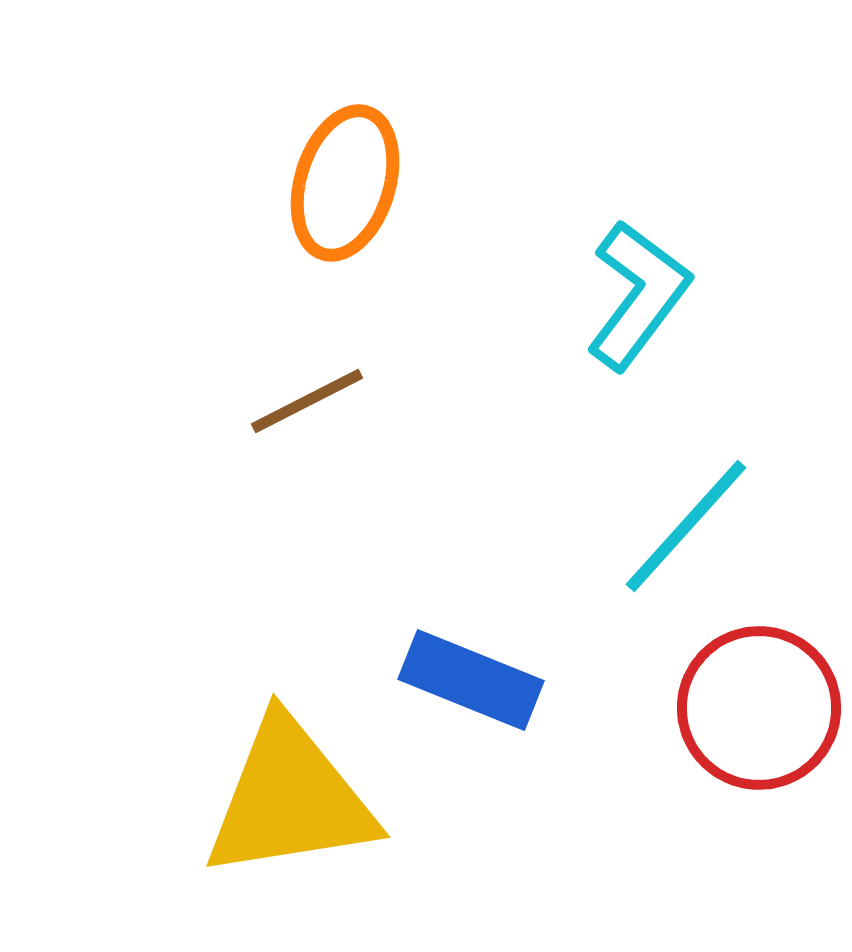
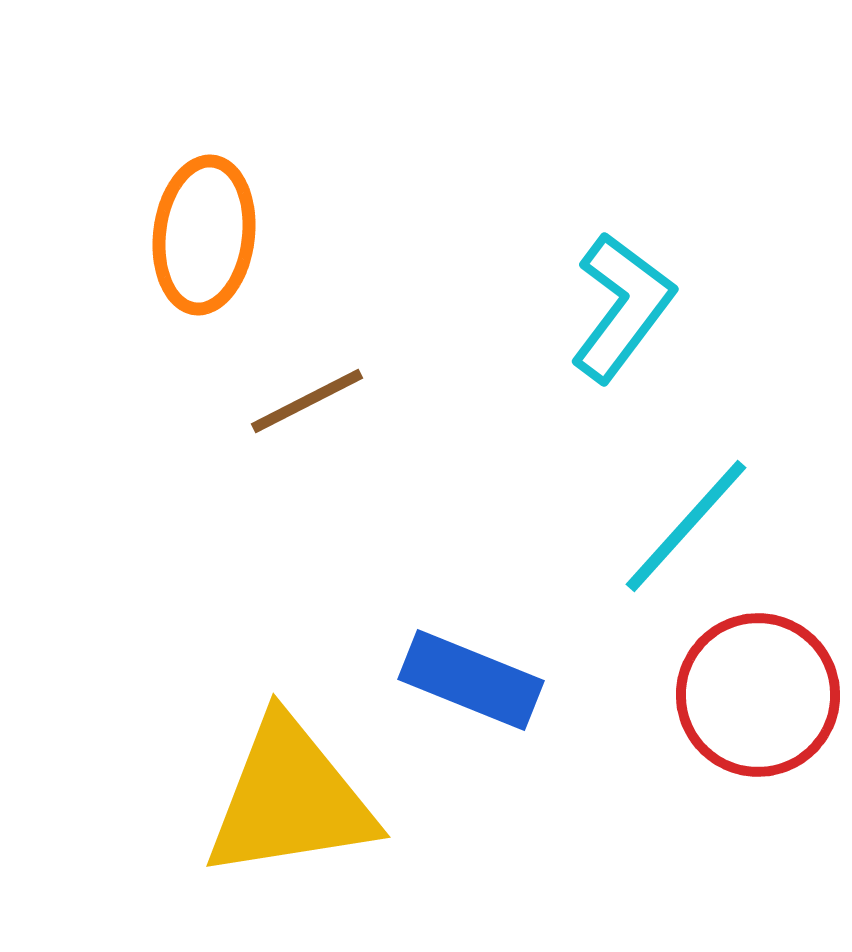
orange ellipse: moved 141 px left, 52 px down; rotated 10 degrees counterclockwise
cyan L-shape: moved 16 px left, 12 px down
red circle: moved 1 px left, 13 px up
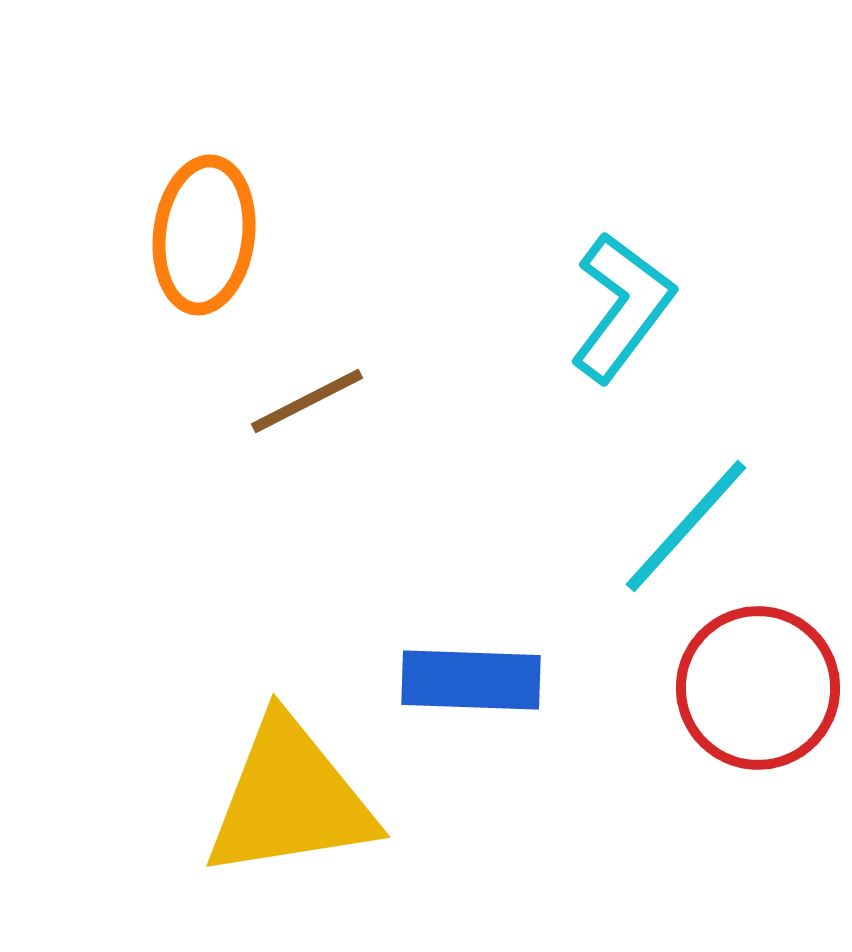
blue rectangle: rotated 20 degrees counterclockwise
red circle: moved 7 px up
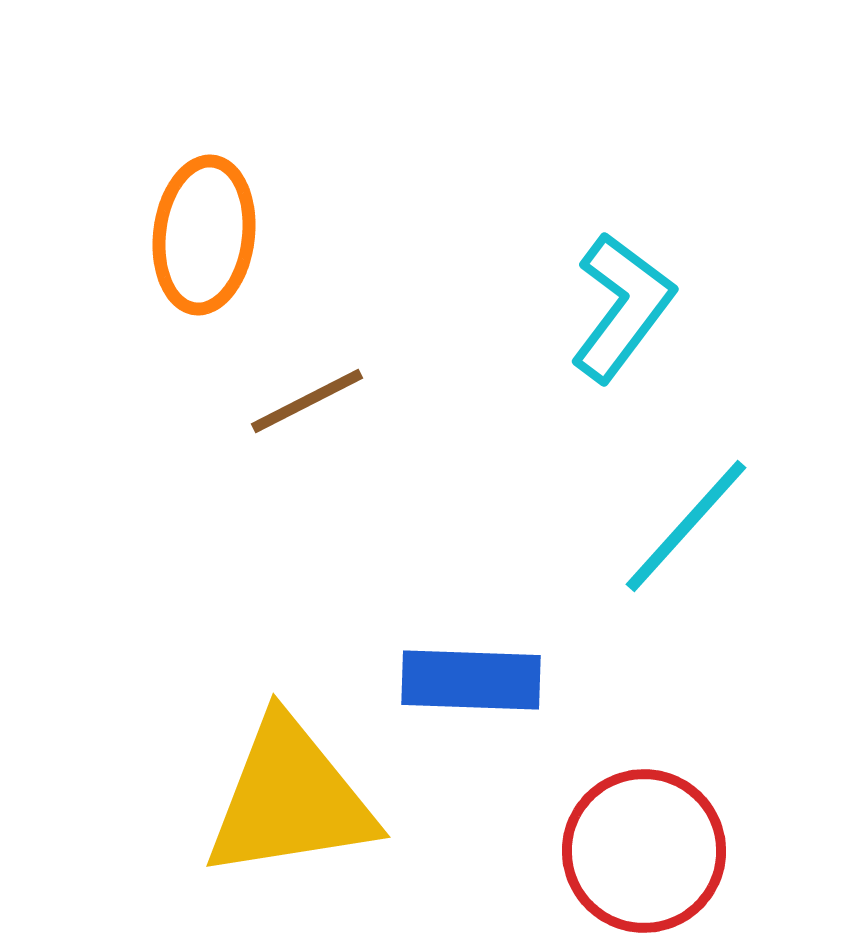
red circle: moved 114 px left, 163 px down
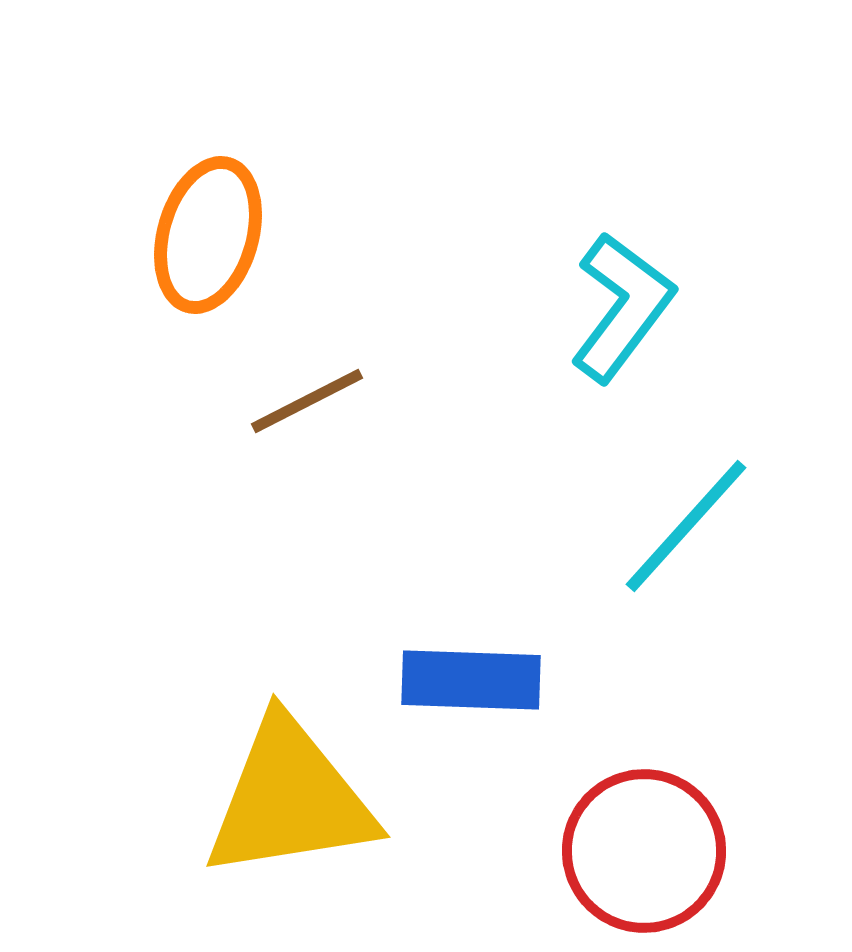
orange ellipse: moved 4 px right; rotated 9 degrees clockwise
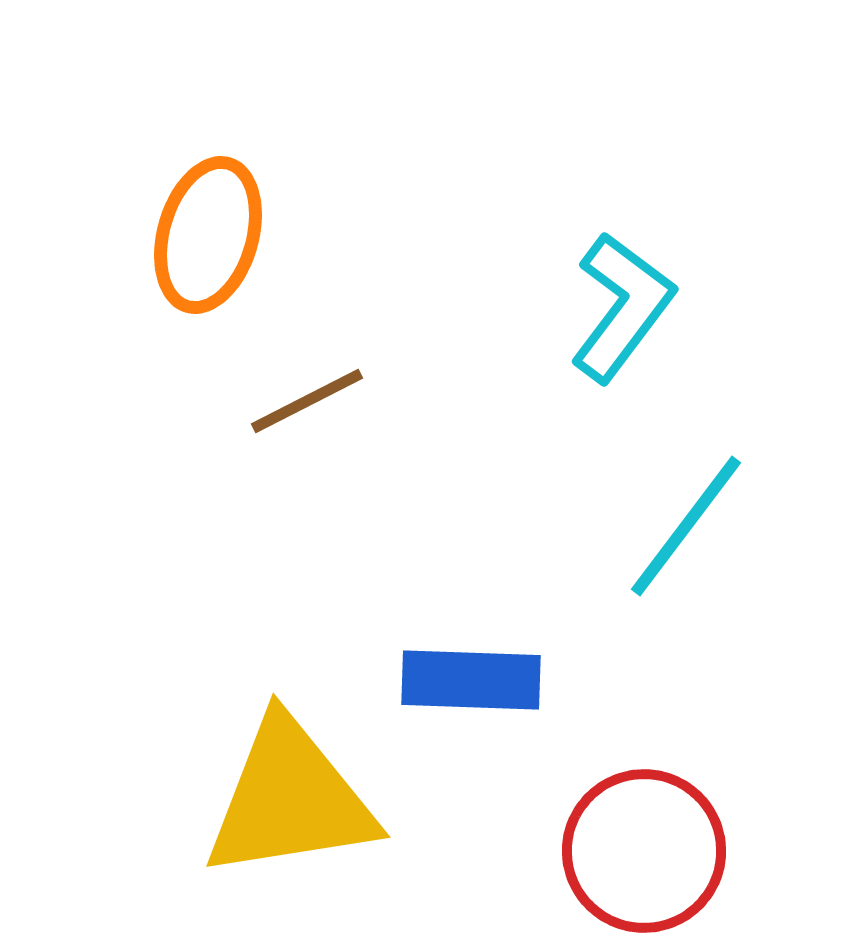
cyan line: rotated 5 degrees counterclockwise
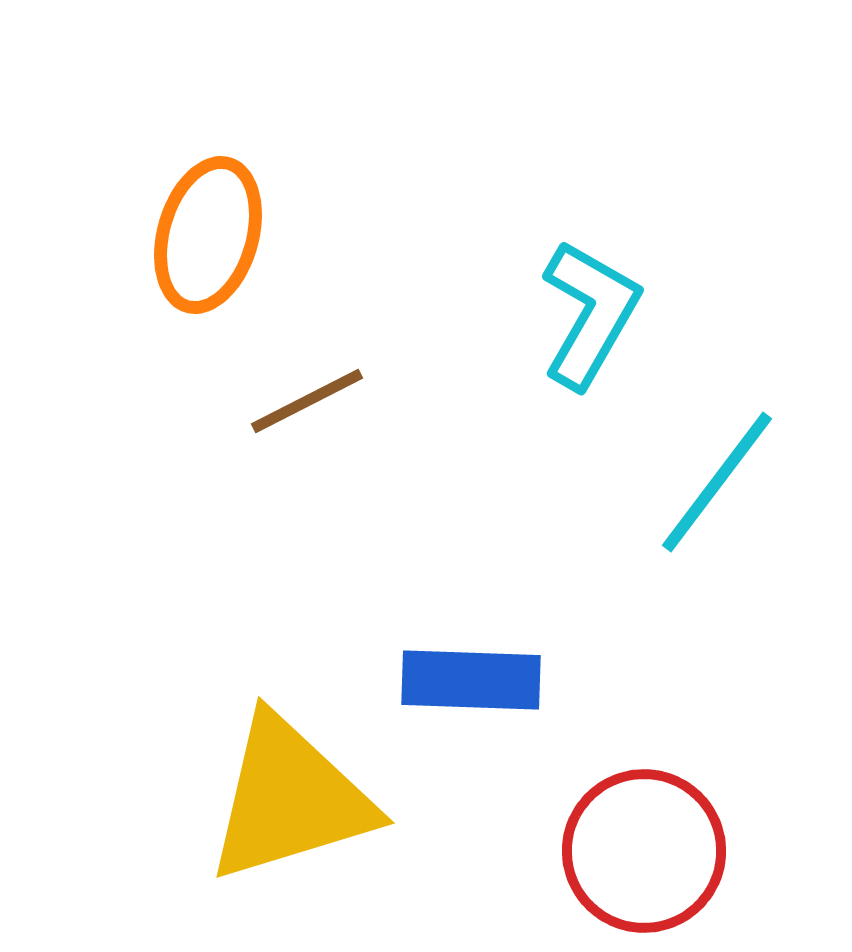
cyan L-shape: moved 32 px left, 7 px down; rotated 7 degrees counterclockwise
cyan line: moved 31 px right, 44 px up
yellow triangle: rotated 8 degrees counterclockwise
